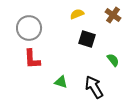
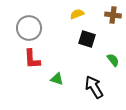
brown cross: rotated 28 degrees counterclockwise
green triangle: moved 4 px left, 3 px up
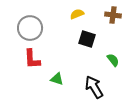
gray circle: moved 1 px right
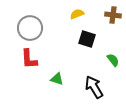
red L-shape: moved 3 px left
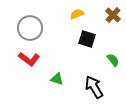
brown cross: rotated 35 degrees clockwise
red L-shape: rotated 50 degrees counterclockwise
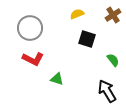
brown cross: rotated 14 degrees clockwise
red L-shape: moved 4 px right; rotated 10 degrees counterclockwise
black arrow: moved 13 px right, 4 px down
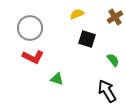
brown cross: moved 2 px right, 2 px down
red L-shape: moved 2 px up
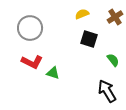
yellow semicircle: moved 5 px right
black square: moved 2 px right
red L-shape: moved 1 px left, 5 px down
green triangle: moved 4 px left, 6 px up
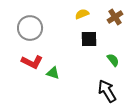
black square: rotated 18 degrees counterclockwise
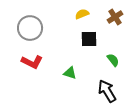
green triangle: moved 17 px right
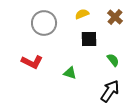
brown cross: rotated 14 degrees counterclockwise
gray circle: moved 14 px right, 5 px up
black arrow: moved 3 px right; rotated 65 degrees clockwise
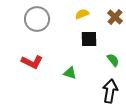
gray circle: moved 7 px left, 4 px up
black arrow: rotated 25 degrees counterclockwise
